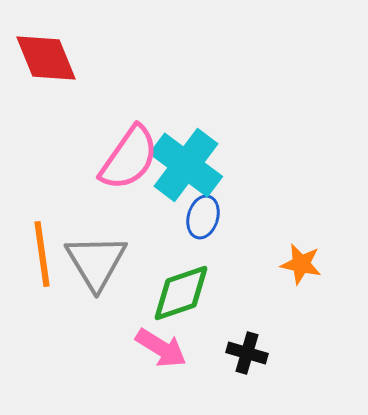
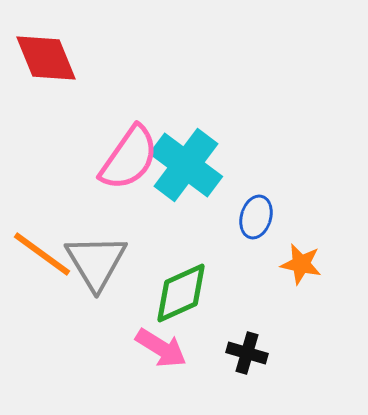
blue ellipse: moved 53 px right
orange line: rotated 46 degrees counterclockwise
green diamond: rotated 6 degrees counterclockwise
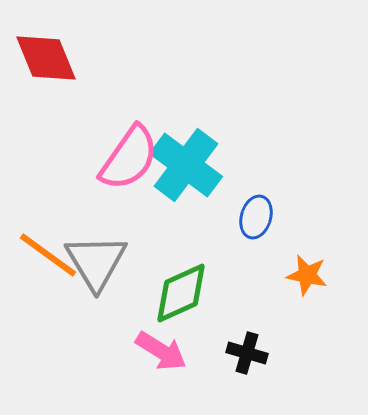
orange line: moved 6 px right, 1 px down
orange star: moved 6 px right, 11 px down
pink arrow: moved 3 px down
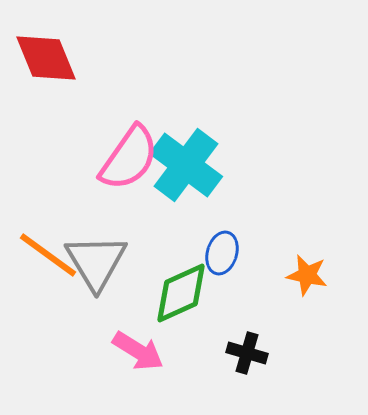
blue ellipse: moved 34 px left, 36 px down
pink arrow: moved 23 px left
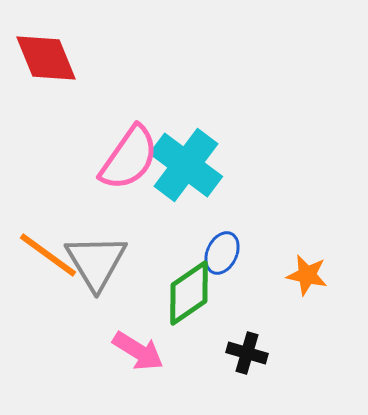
blue ellipse: rotated 9 degrees clockwise
green diamond: moved 8 px right; rotated 10 degrees counterclockwise
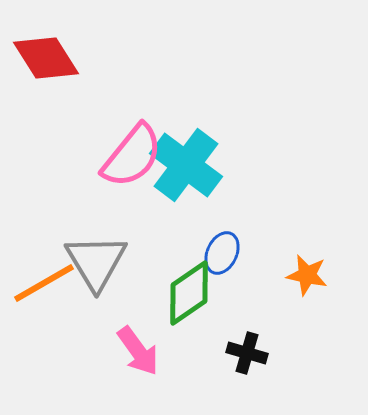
red diamond: rotated 10 degrees counterclockwise
pink semicircle: moved 3 px right, 2 px up; rotated 4 degrees clockwise
orange line: moved 4 px left, 28 px down; rotated 66 degrees counterclockwise
pink arrow: rotated 22 degrees clockwise
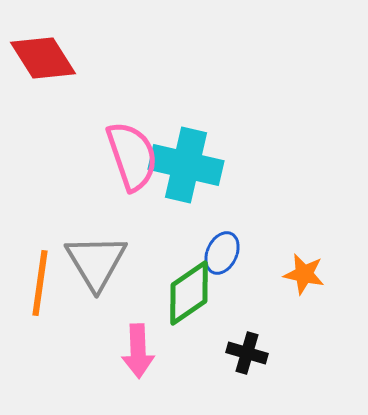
red diamond: moved 3 px left
pink semicircle: rotated 58 degrees counterclockwise
cyan cross: rotated 24 degrees counterclockwise
orange star: moved 3 px left, 1 px up
orange line: moved 4 px left; rotated 52 degrees counterclockwise
pink arrow: rotated 34 degrees clockwise
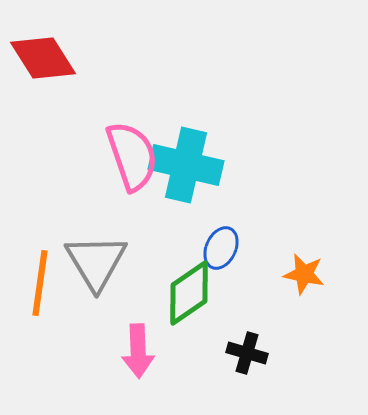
blue ellipse: moved 1 px left, 5 px up
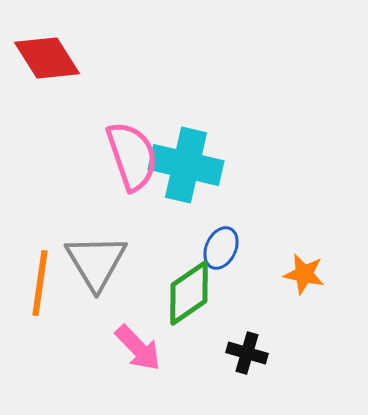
red diamond: moved 4 px right
pink arrow: moved 3 px up; rotated 42 degrees counterclockwise
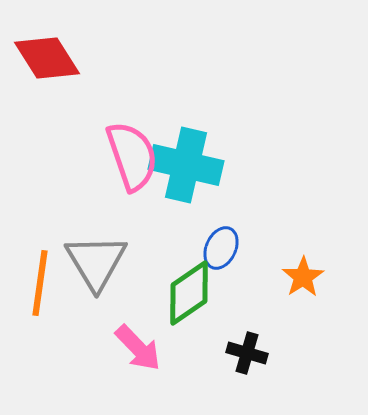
orange star: moved 1 px left, 3 px down; rotated 27 degrees clockwise
